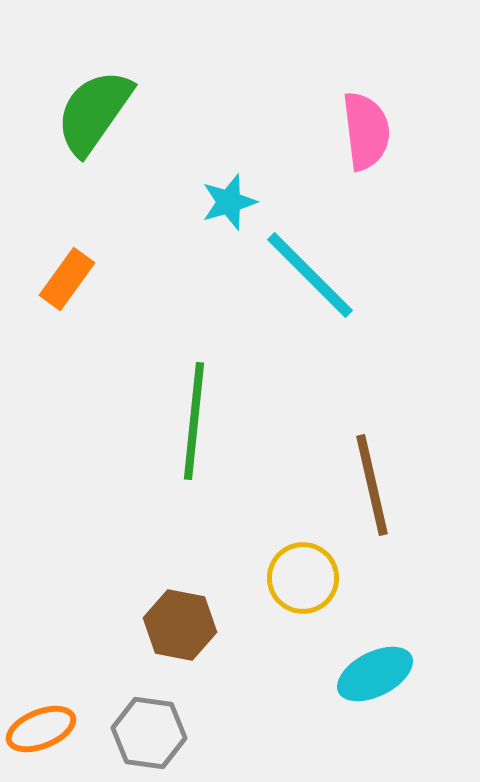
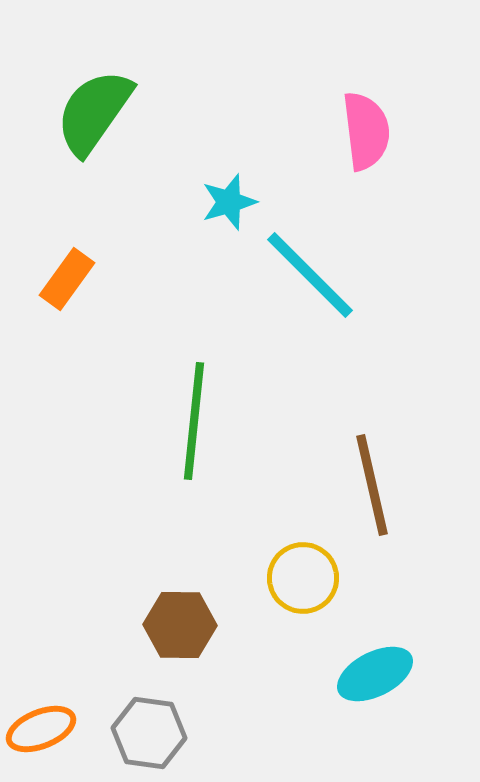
brown hexagon: rotated 10 degrees counterclockwise
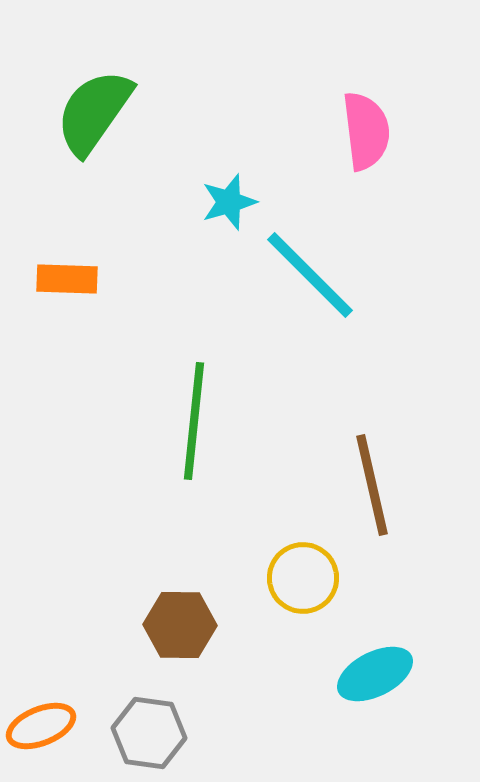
orange rectangle: rotated 56 degrees clockwise
orange ellipse: moved 3 px up
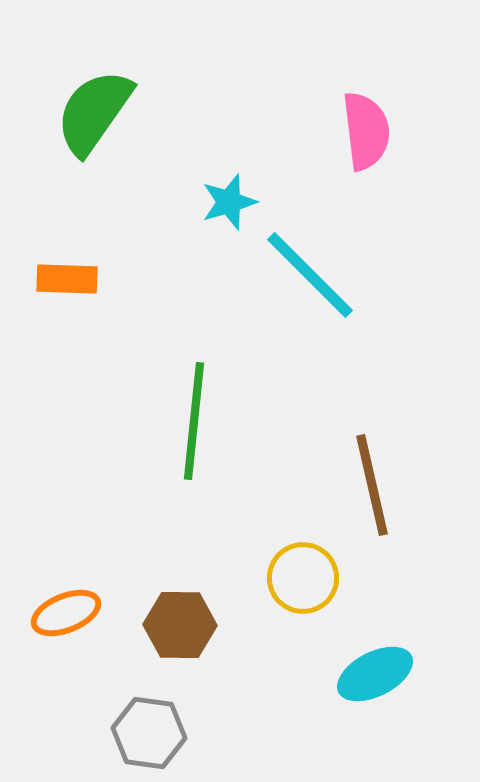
orange ellipse: moved 25 px right, 113 px up
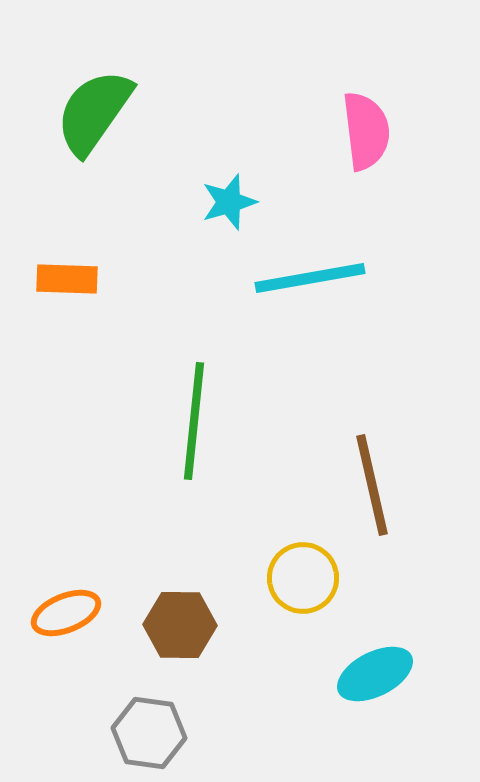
cyan line: moved 3 px down; rotated 55 degrees counterclockwise
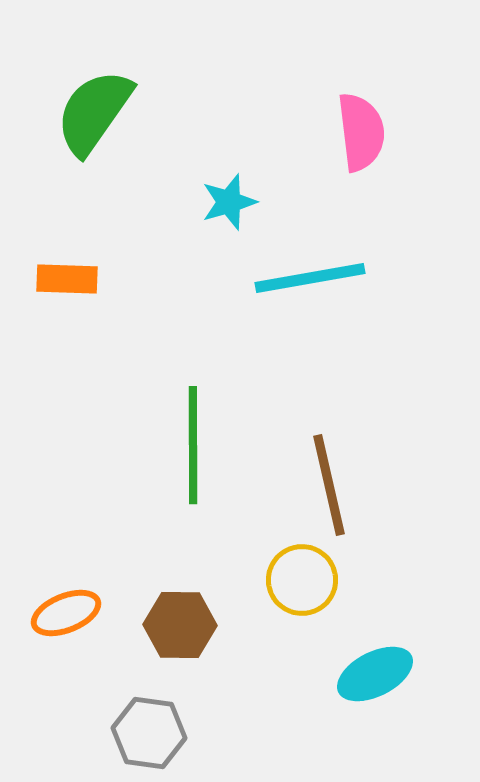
pink semicircle: moved 5 px left, 1 px down
green line: moved 1 px left, 24 px down; rotated 6 degrees counterclockwise
brown line: moved 43 px left
yellow circle: moved 1 px left, 2 px down
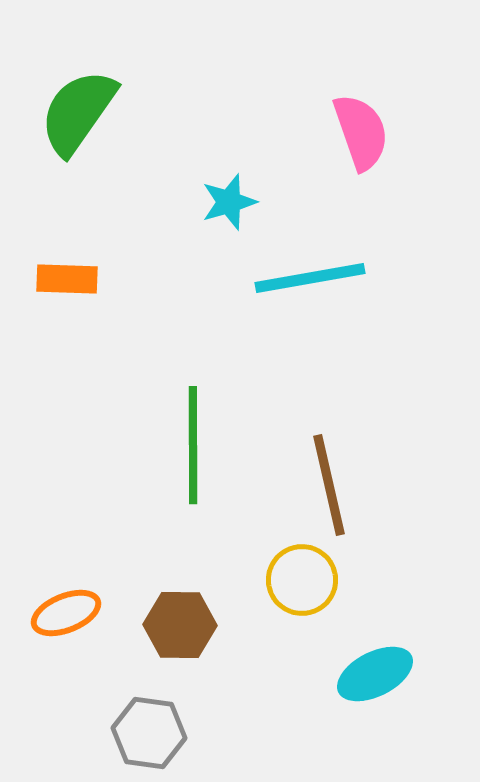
green semicircle: moved 16 px left
pink semicircle: rotated 12 degrees counterclockwise
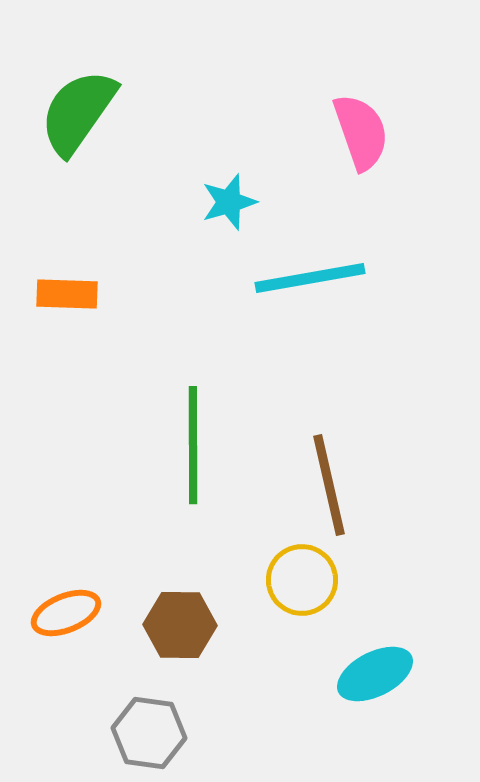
orange rectangle: moved 15 px down
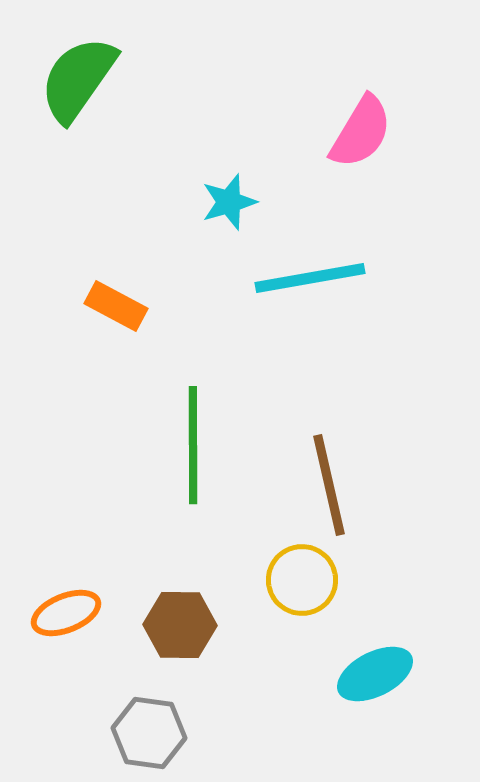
green semicircle: moved 33 px up
pink semicircle: rotated 50 degrees clockwise
orange rectangle: moved 49 px right, 12 px down; rotated 26 degrees clockwise
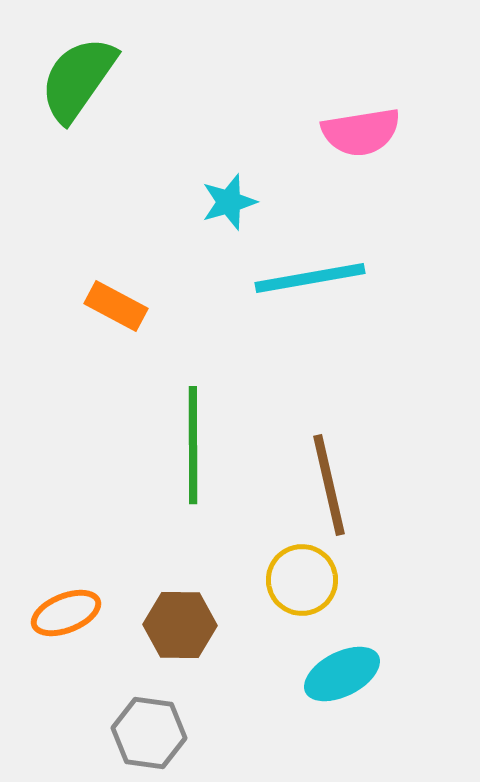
pink semicircle: rotated 50 degrees clockwise
cyan ellipse: moved 33 px left
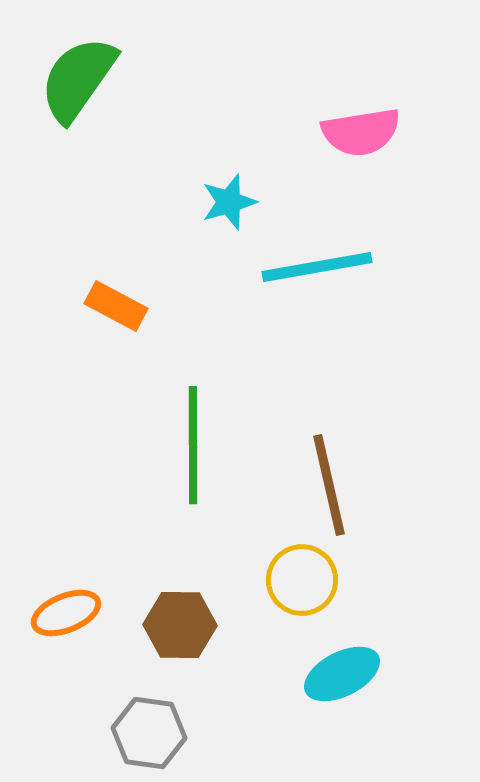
cyan line: moved 7 px right, 11 px up
